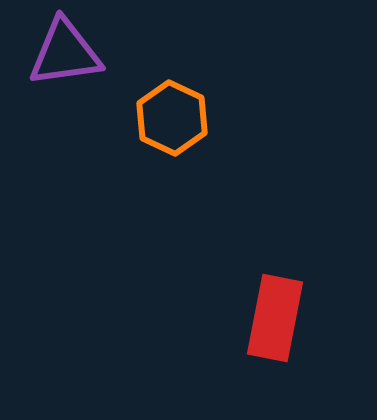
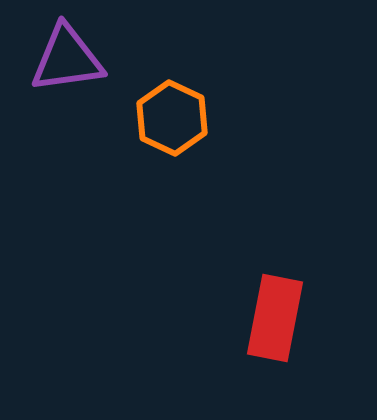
purple triangle: moved 2 px right, 6 px down
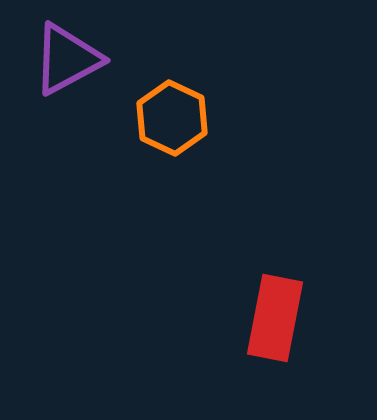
purple triangle: rotated 20 degrees counterclockwise
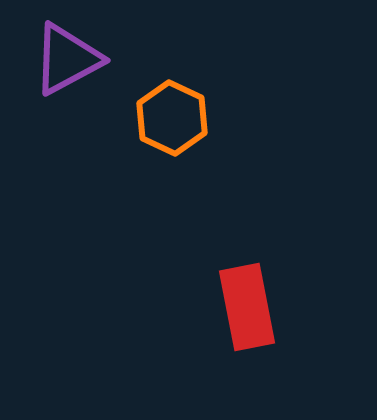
red rectangle: moved 28 px left, 11 px up; rotated 22 degrees counterclockwise
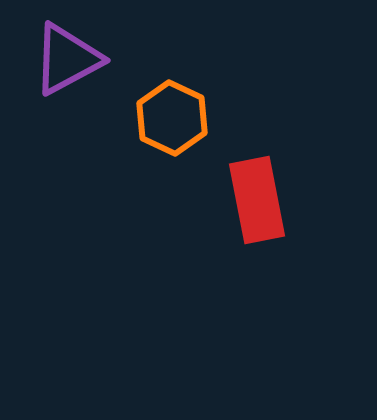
red rectangle: moved 10 px right, 107 px up
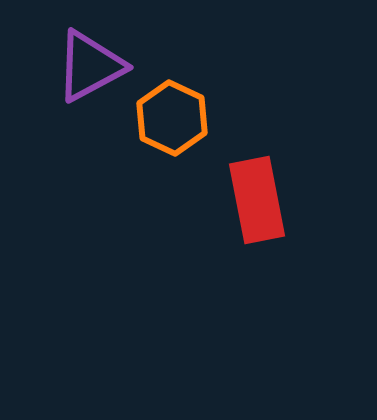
purple triangle: moved 23 px right, 7 px down
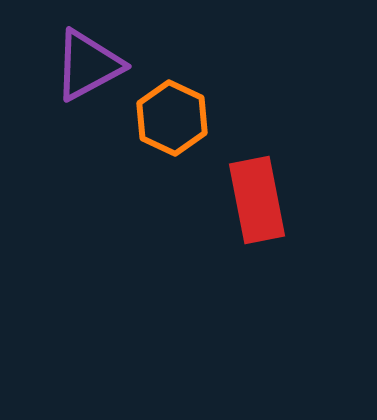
purple triangle: moved 2 px left, 1 px up
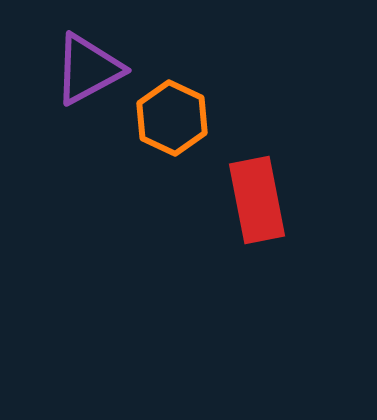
purple triangle: moved 4 px down
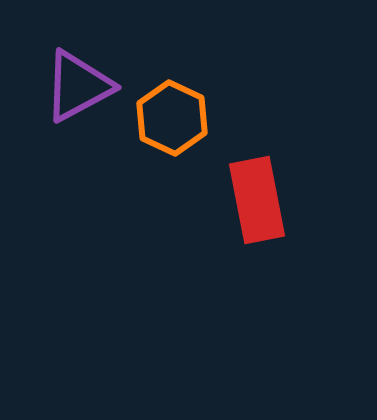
purple triangle: moved 10 px left, 17 px down
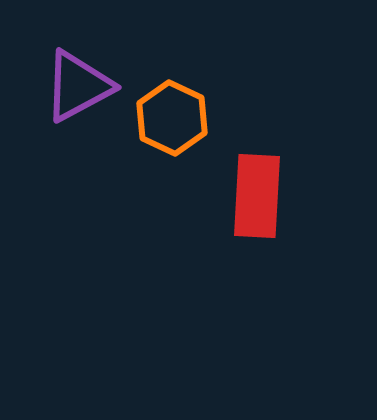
red rectangle: moved 4 px up; rotated 14 degrees clockwise
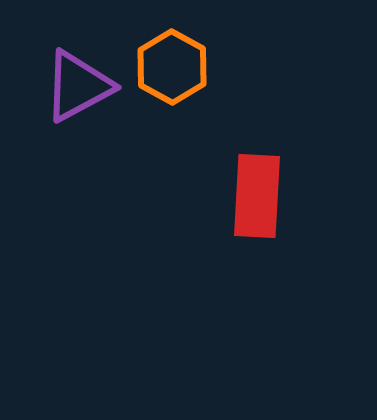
orange hexagon: moved 51 px up; rotated 4 degrees clockwise
